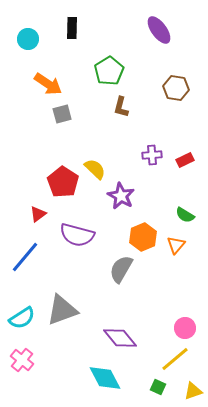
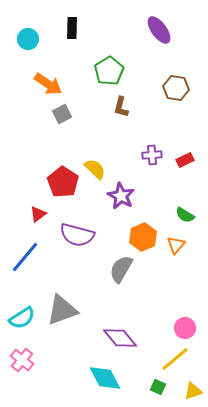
gray square: rotated 12 degrees counterclockwise
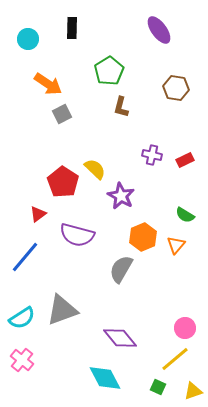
purple cross: rotated 18 degrees clockwise
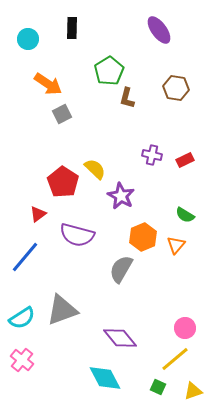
brown L-shape: moved 6 px right, 9 px up
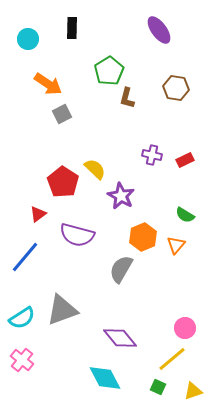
yellow line: moved 3 px left
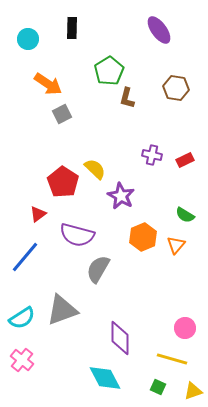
gray semicircle: moved 23 px left
purple diamond: rotated 40 degrees clockwise
yellow line: rotated 56 degrees clockwise
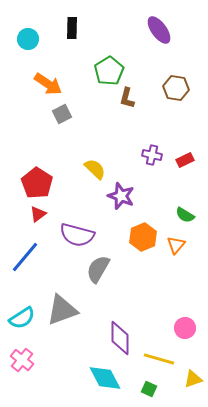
red pentagon: moved 26 px left, 1 px down
purple star: rotated 8 degrees counterclockwise
yellow line: moved 13 px left
green square: moved 9 px left, 2 px down
yellow triangle: moved 12 px up
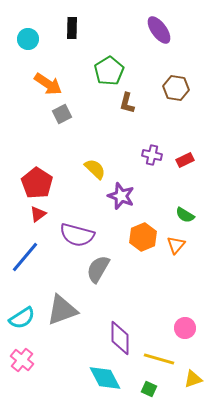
brown L-shape: moved 5 px down
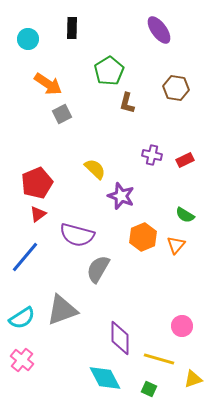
red pentagon: rotated 16 degrees clockwise
pink circle: moved 3 px left, 2 px up
